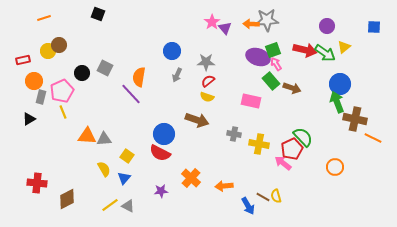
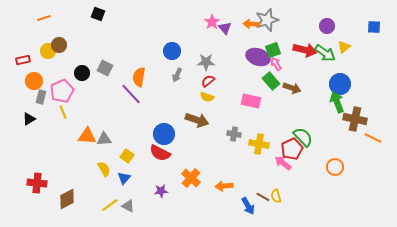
gray star at (267, 20): rotated 15 degrees counterclockwise
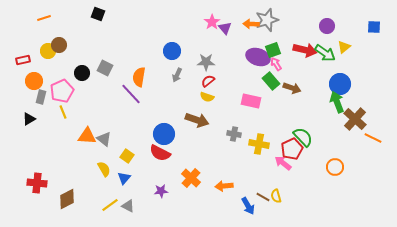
brown cross at (355, 119): rotated 30 degrees clockwise
gray triangle at (104, 139): rotated 42 degrees clockwise
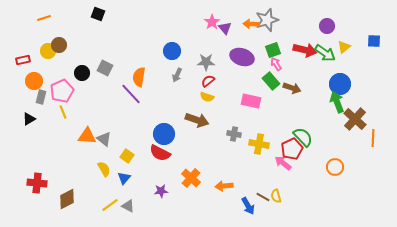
blue square at (374, 27): moved 14 px down
purple ellipse at (258, 57): moved 16 px left
orange line at (373, 138): rotated 66 degrees clockwise
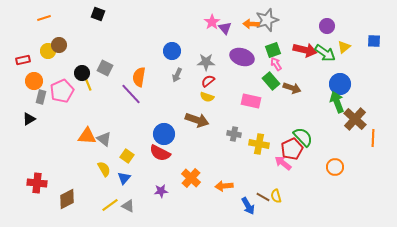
yellow line at (63, 112): moved 25 px right, 28 px up
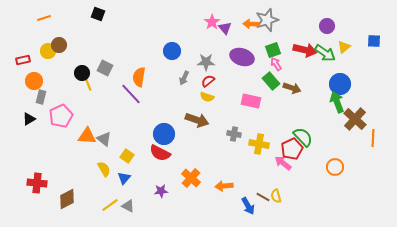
gray arrow at (177, 75): moved 7 px right, 3 px down
pink pentagon at (62, 91): moved 1 px left, 25 px down
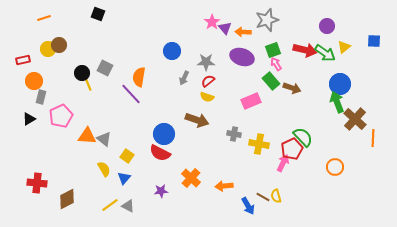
orange arrow at (251, 24): moved 8 px left, 8 px down
yellow circle at (48, 51): moved 2 px up
pink rectangle at (251, 101): rotated 36 degrees counterclockwise
pink arrow at (283, 163): rotated 78 degrees clockwise
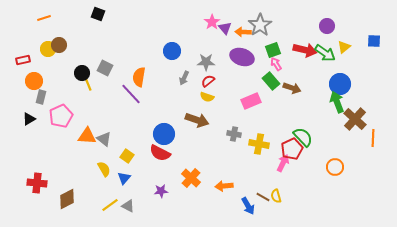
gray star at (267, 20): moved 7 px left, 5 px down; rotated 15 degrees counterclockwise
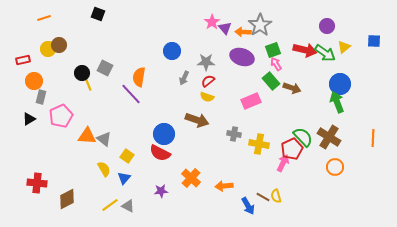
brown cross at (355, 119): moved 26 px left, 18 px down; rotated 10 degrees counterclockwise
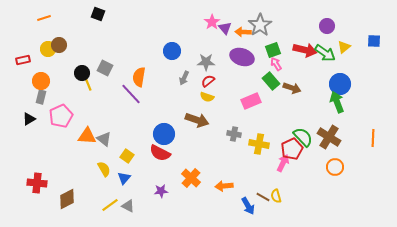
orange circle at (34, 81): moved 7 px right
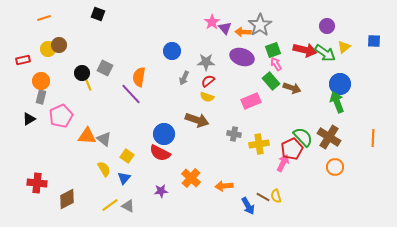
yellow cross at (259, 144): rotated 18 degrees counterclockwise
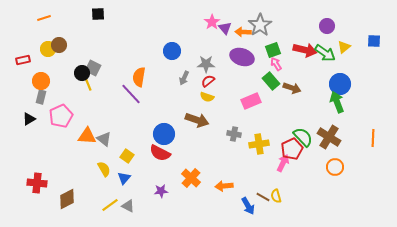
black square at (98, 14): rotated 24 degrees counterclockwise
gray star at (206, 62): moved 2 px down
gray square at (105, 68): moved 12 px left
